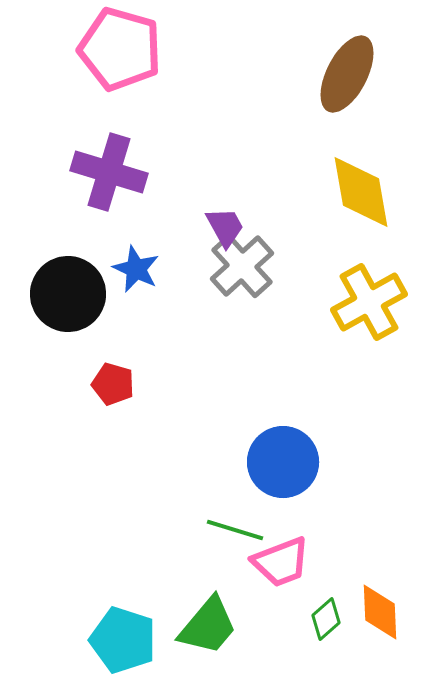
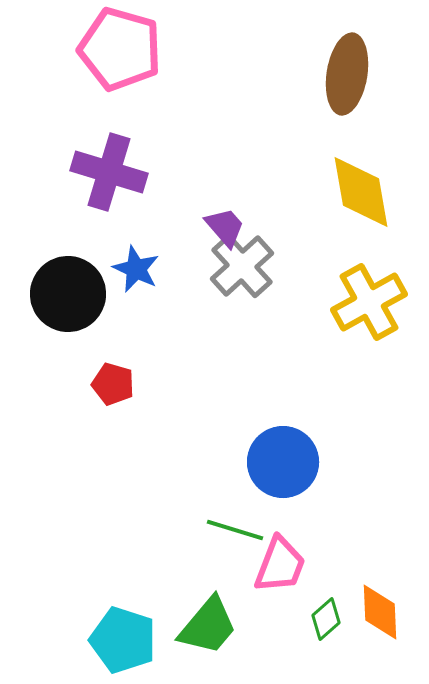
brown ellipse: rotated 18 degrees counterclockwise
purple trapezoid: rotated 12 degrees counterclockwise
pink trapezoid: moved 1 px left, 3 px down; rotated 48 degrees counterclockwise
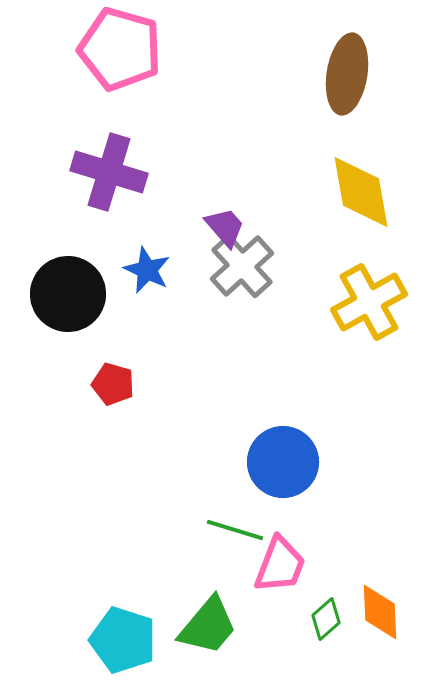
blue star: moved 11 px right, 1 px down
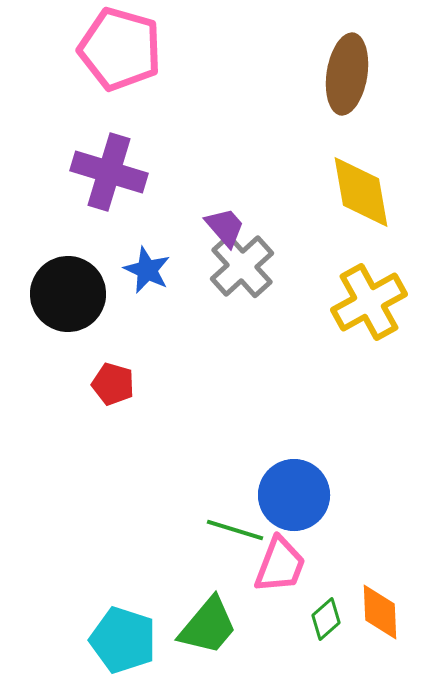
blue circle: moved 11 px right, 33 px down
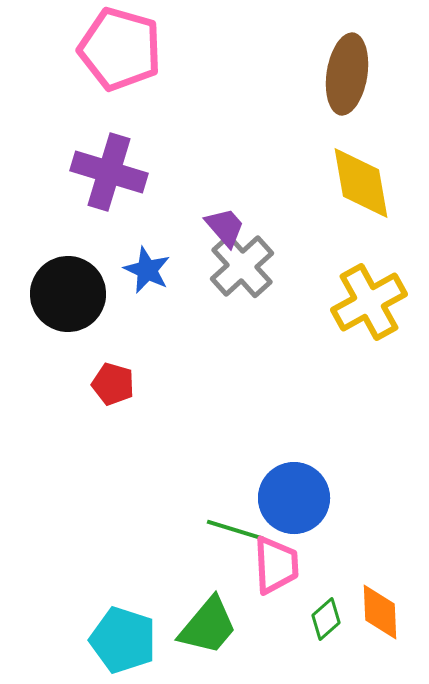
yellow diamond: moved 9 px up
blue circle: moved 3 px down
pink trapezoid: moved 4 px left; rotated 24 degrees counterclockwise
